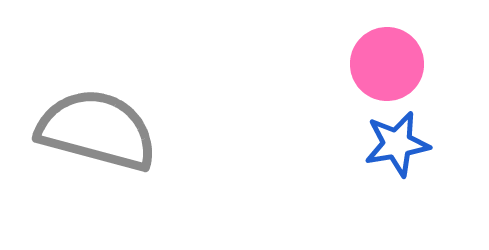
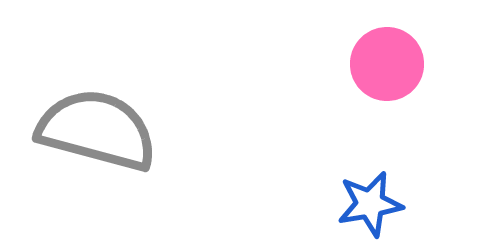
blue star: moved 27 px left, 60 px down
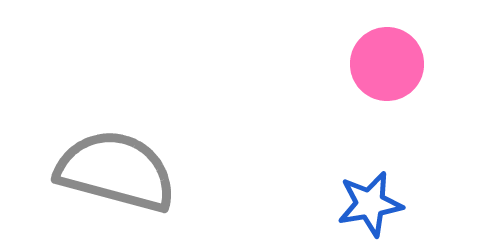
gray semicircle: moved 19 px right, 41 px down
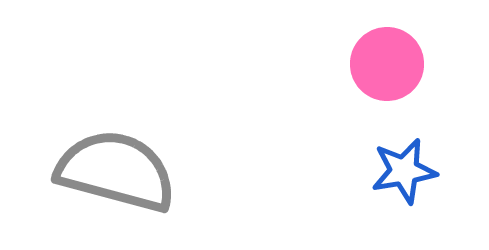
blue star: moved 34 px right, 33 px up
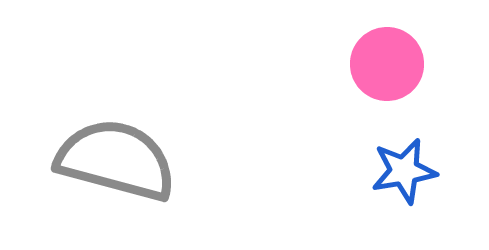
gray semicircle: moved 11 px up
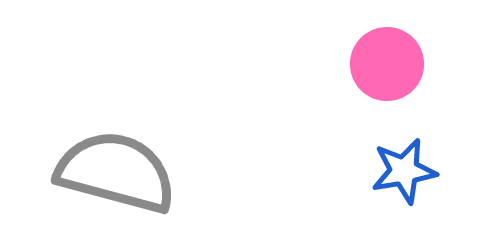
gray semicircle: moved 12 px down
